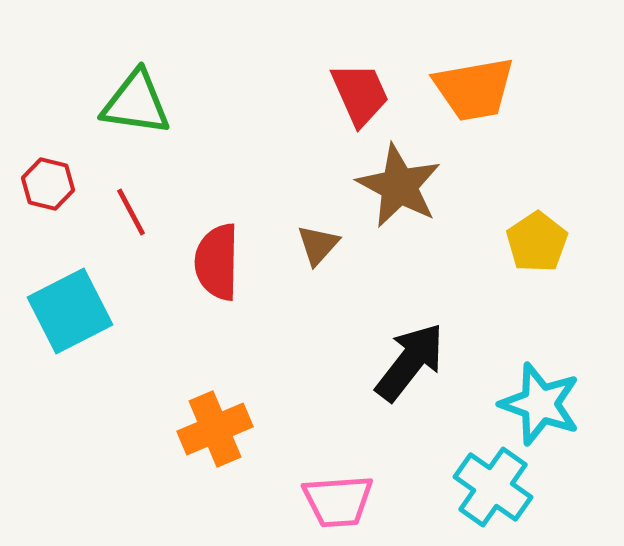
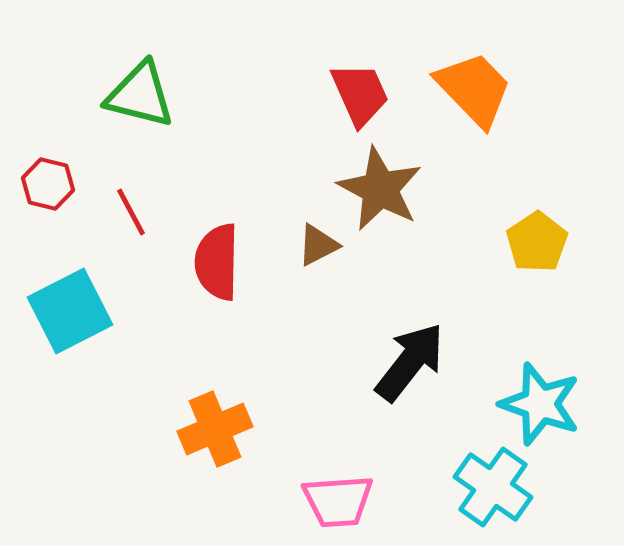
orange trapezoid: rotated 124 degrees counterclockwise
green triangle: moved 4 px right, 8 px up; rotated 6 degrees clockwise
brown star: moved 19 px left, 3 px down
brown triangle: rotated 21 degrees clockwise
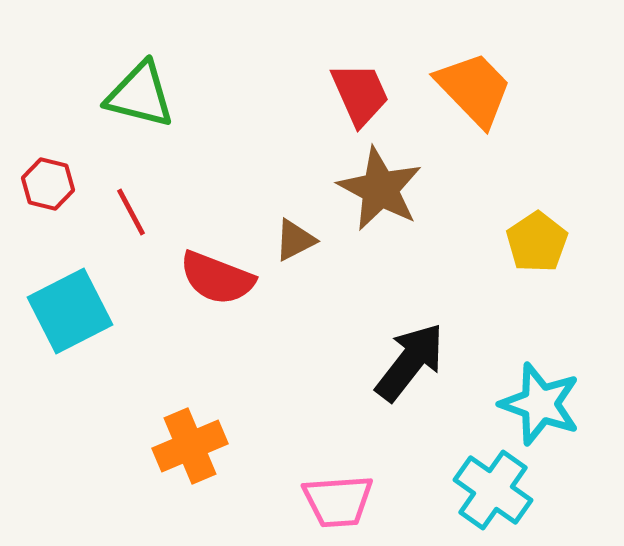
brown triangle: moved 23 px left, 5 px up
red semicircle: moved 16 px down; rotated 70 degrees counterclockwise
orange cross: moved 25 px left, 17 px down
cyan cross: moved 3 px down
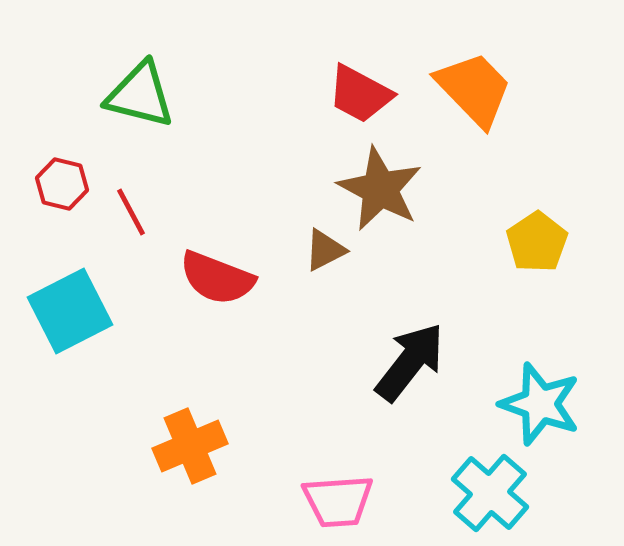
red trapezoid: rotated 142 degrees clockwise
red hexagon: moved 14 px right
brown triangle: moved 30 px right, 10 px down
cyan cross: moved 3 px left, 3 px down; rotated 6 degrees clockwise
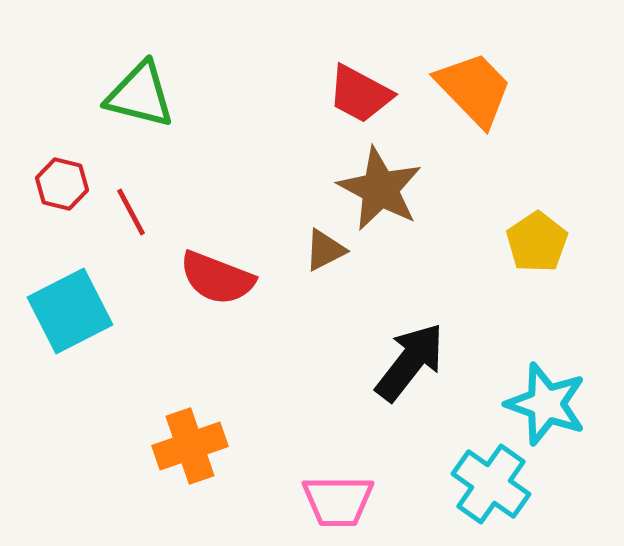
cyan star: moved 6 px right
orange cross: rotated 4 degrees clockwise
cyan cross: moved 1 px right, 9 px up; rotated 6 degrees counterclockwise
pink trapezoid: rotated 4 degrees clockwise
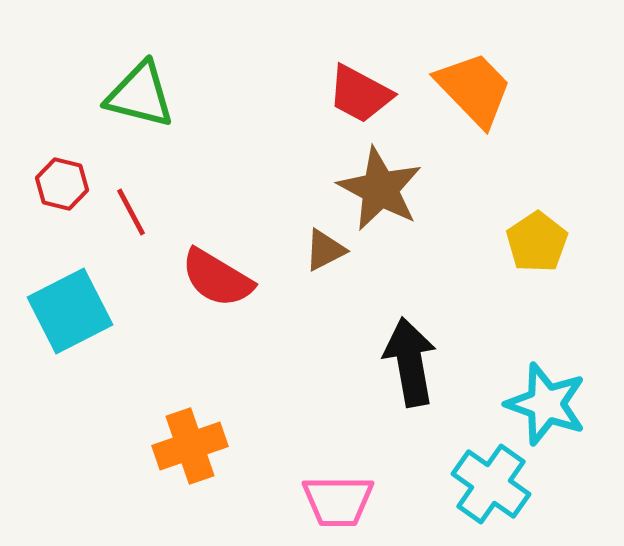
red semicircle: rotated 10 degrees clockwise
black arrow: rotated 48 degrees counterclockwise
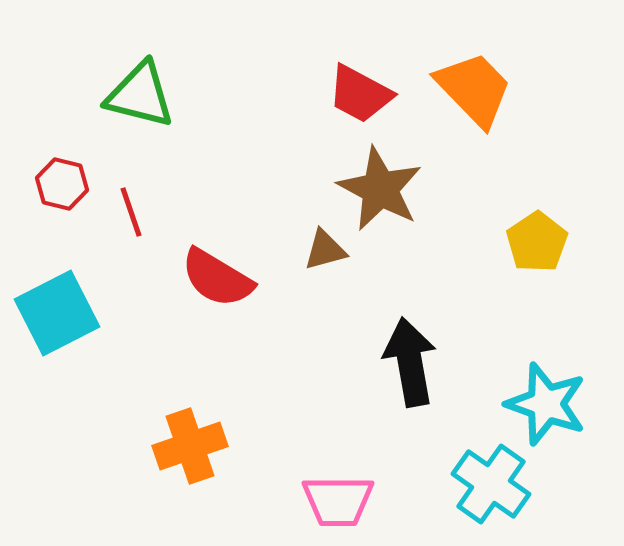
red line: rotated 9 degrees clockwise
brown triangle: rotated 12 degrees clockwise
cyan square: moved 13 px left, 2 px down
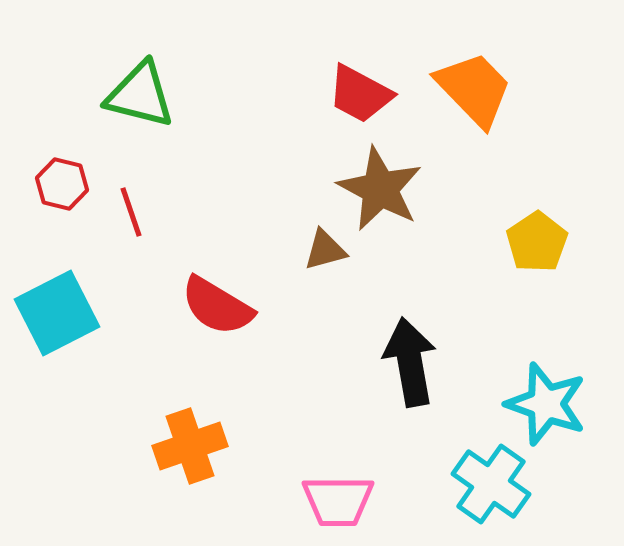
red semicircle: moved 28 px down
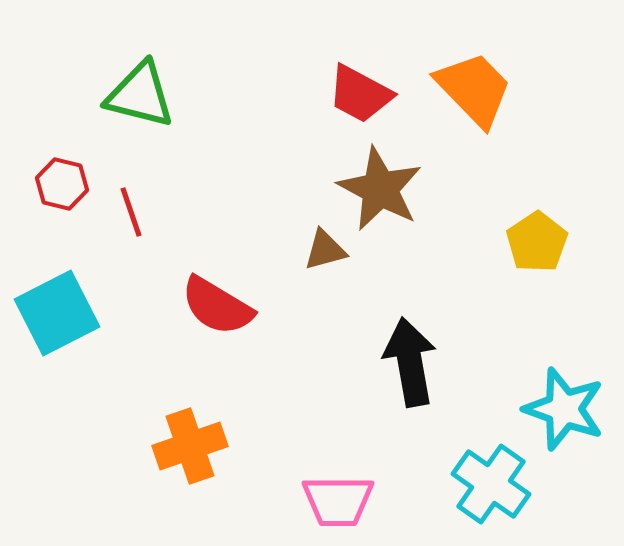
cyan star: moved 18 px right, 5 px down
